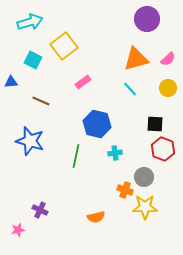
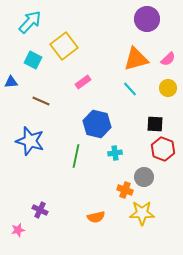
cyan arrow: rotated 30 degrees counterclockwise
yellow star: moved 3 px left, 6 px down
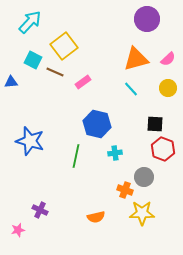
cyan line: moved 1 px right
brown line: moved 14 px right, 29 px up
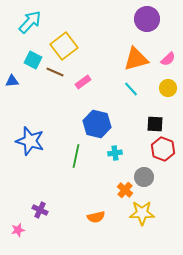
blue triangle: moved 1 px right, 1 px up
orange cross: rotated 21 degrees clockwise
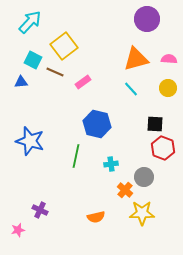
pink semicircle: moved 1 px right; rotated 133 degrees counterclockwise
blue triangle: moved 9 px right, 1 px down
red hexagon: moved 1 px up
cyan cross: moved 4 px left, 11 px down
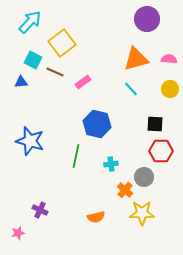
yellow square: moved 2 px left, 3 px up
yellow circle: moved 2 px right, 1 px down
red hexagon: moved 2 px left, 3 px down; rotated 20 degrees counterclockwise
pink star: moved 3 px down
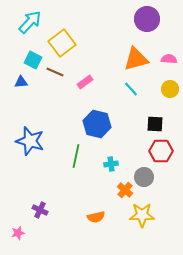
pink rectangle: moved 2 px right
yellow star: moved 2 px down
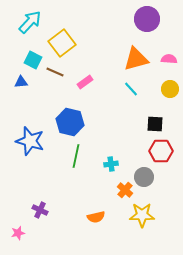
blue hexagon: moved 27 px left, 2 px up
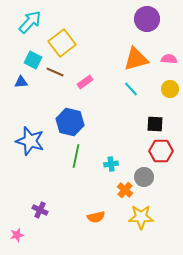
yellow star: moved 1 px left, 2 px down
pink star: moved 1 px left, 2 px down
